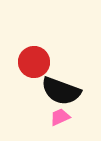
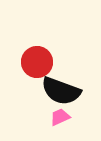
red circle: moved 3 px right
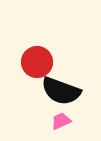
pink trapezoid: moved 1 px right, 4 px down
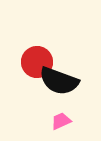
black semicircle: moved 2 px left, 10 px up
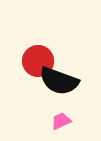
red circle: moved 1 px right, 1 px up
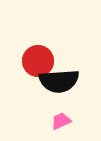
black semicircle: rotated 24 degrees counterclockwise
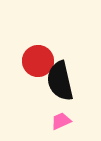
black semicircle: moved 1 px right; rotated 81 degrees clockwise
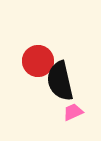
pink trapezoid: moved 12 px right, 9 px up
